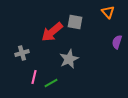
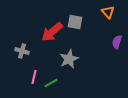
gray cross: moved 2 px up; rotated 32 degrees clockwise
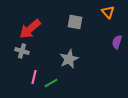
red arrow: moved 22 px left, 3 px up
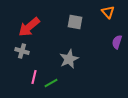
red arrow: moved 1 px left, 2 px up
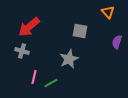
gray square: moved 5 px right, 9 px down
